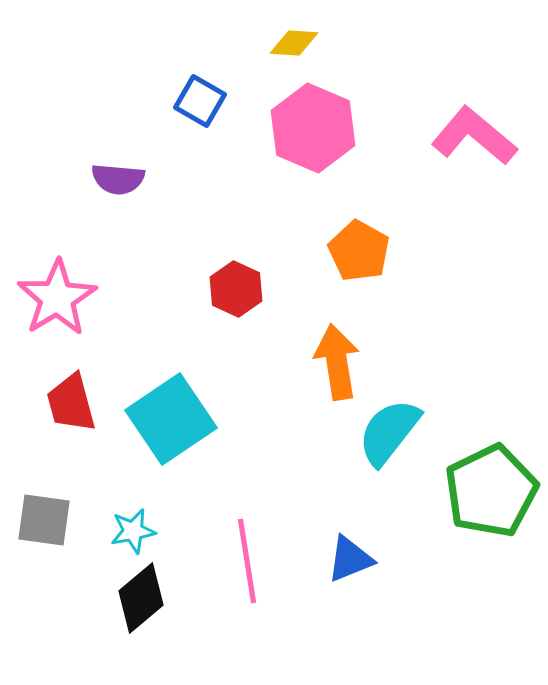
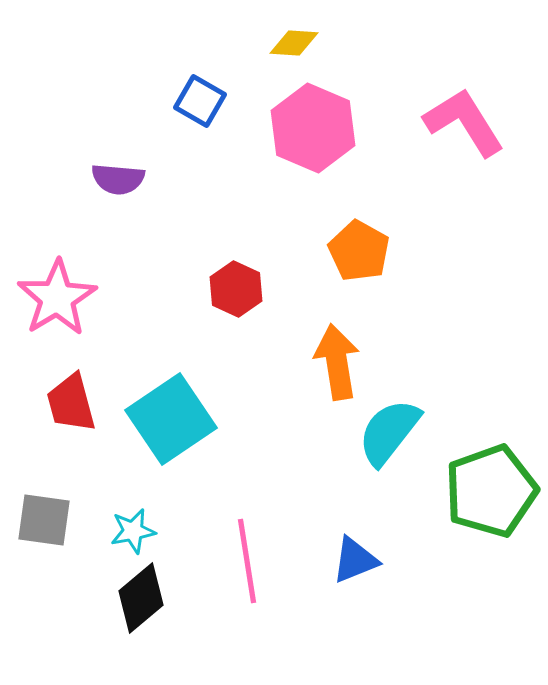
pink L-shape: moved 10 px left, 14 px up; rotated 18 degrees clockwise
green pentagon: rotated 6 degrees clockwise
blue triangle: moved 5 px right, 1 px down
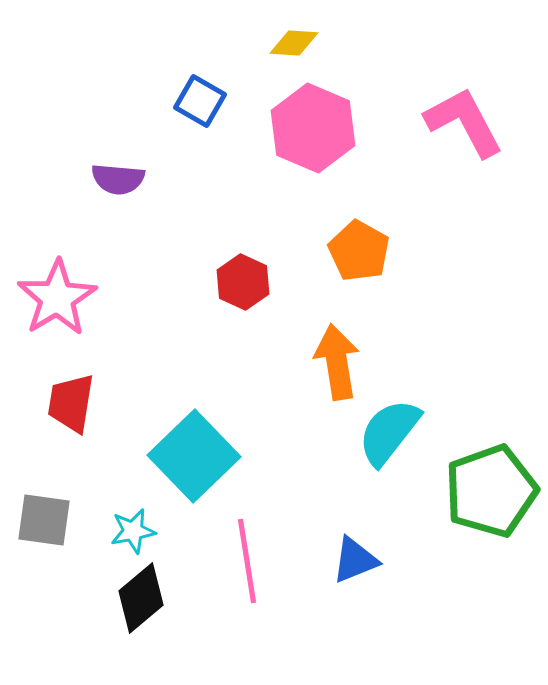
pink L-shape: rotated 4 degrees clockwise
red hexagon: moved 7 px right, 7 px up
red trapezoid: rotated 24 degrees clockwise
cyan square: moved 23 px right, 37 px down; rotated 10 degrees counterclockwise
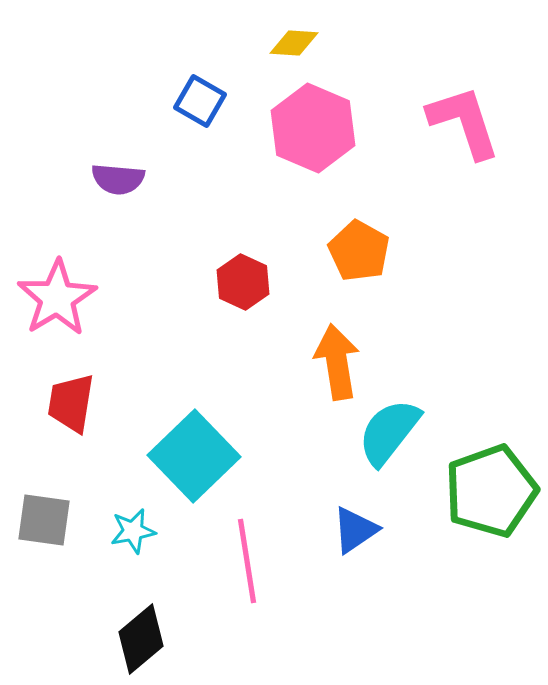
pink L-shape: rotated 10 degrees clockwise
blue triangle: moved 30 px up; rotated 12 degrees counterclockwise
black diamond: moved 41 px down
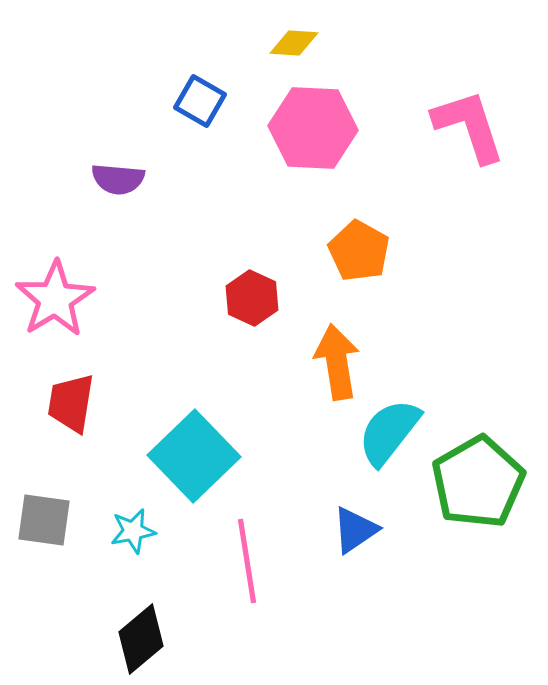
pink L-shape: moved 5 px right, 4 px down
pink hexagon: rotated 20 degrees counterclockwise
red hexagon: moved 9 px right, 16 px down
pink star: moved 2 px left, 1 px down
green pentagon: moved 13 px left, 9 px up; rotated 10 degrees counterclockwise
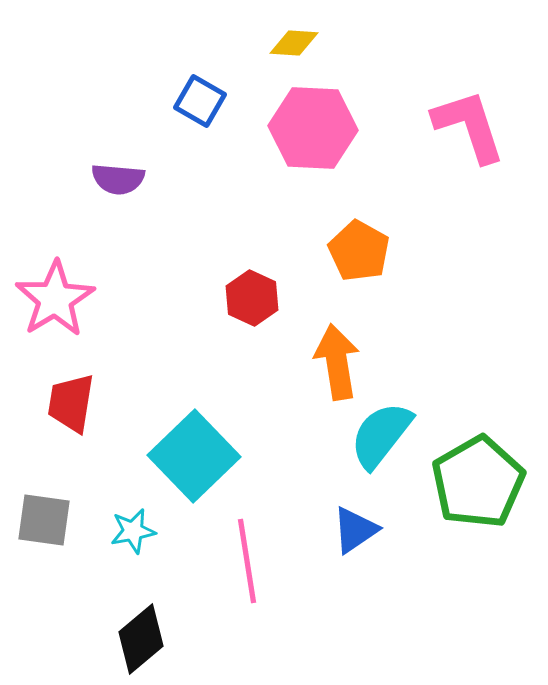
cyan semicircle: moved 8 px left, 3 px down
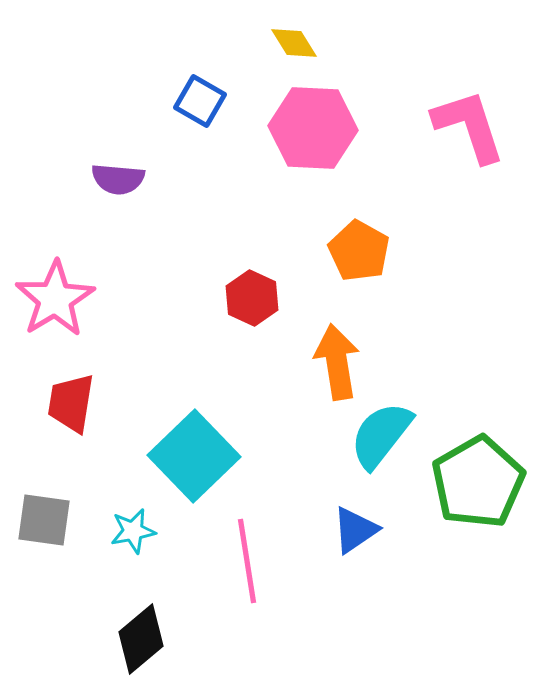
yellow diamond: rotated 54 degrees clockwise
